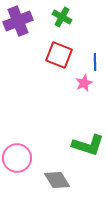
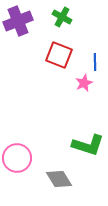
gray diamond: moved 2 px right, 1 px up
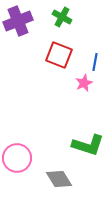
blue line: rotated 12 degrees clockwise
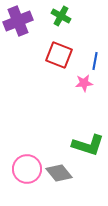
green cross: moved 1 px left, 1 px up
blue line: moved 1 px up
pink star: rotated 18 degrees clockwise
pink circle: moved 10 px right, 11 px down
gray diamond: moved 6 px up; rotated 8 degrees counterclockwise
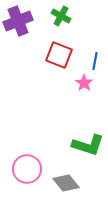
pink star: rotated 30 degrees counterclockwise
gray diamond: moved 7 px right, 10 px down
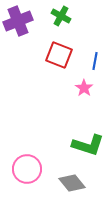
pink star: moved 5 px down
gray diamond: moved 6 px right
